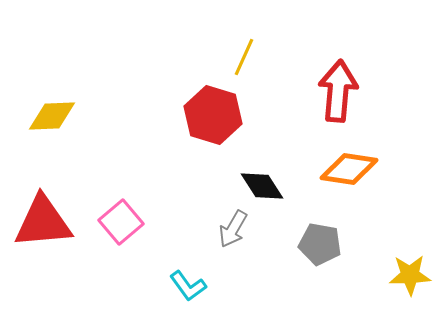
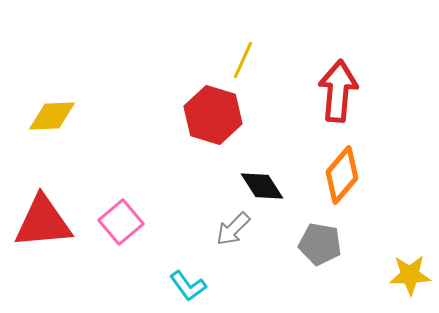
yellow line: moved 1 px left, 3 px down
orange diamond: moved 7 px left, 6 px down; rotated 58 degrees counterclockwise
gray arrow: rotated 15 degrees clockwise
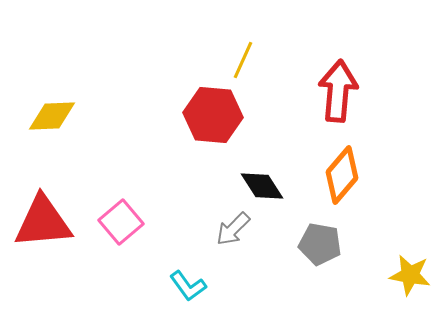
red hexagon: rotated 12 degrees counterclockwise
yellow star: rotated 12 degrees clockwise
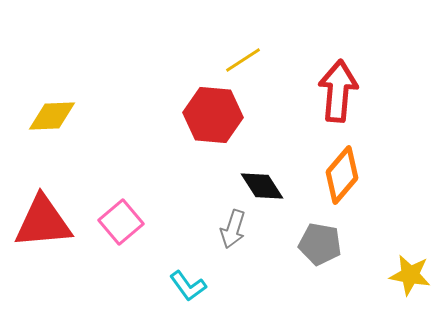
yellow line: rotated 33 degrees clockwise
gray arrow: rotated 27 degrees counterclockwise
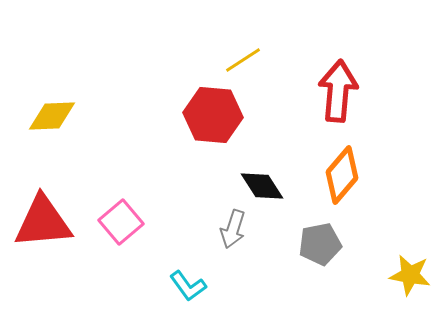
gray pentagon: rotated 21 degrees counterclockwise
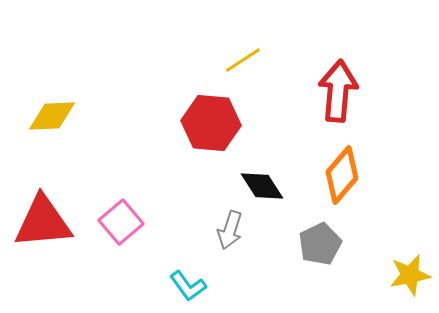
red hexagon: moved 2 px left, 8 px down
gray arrow: moved 3 px left, 1 px down
gray pentagon: rotated 15 degrees counterclockwise
yellow star: rotated 21 degrees counterclockwise
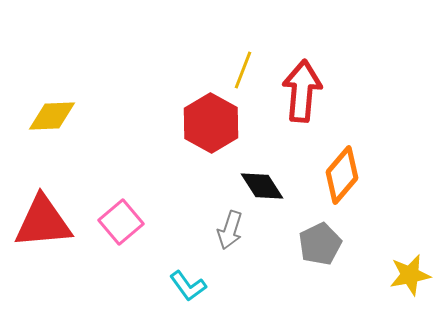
yellow line: moved 10 px down; rotated 36 degrees counterclockwise
red arrow: moved 36 px left
red hexagon: rotated 24 degrees clockwise
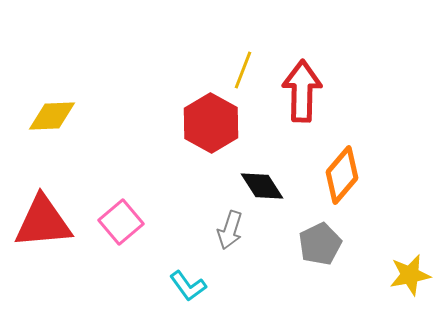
red arrow: rotated 4 degrees counterclockwise
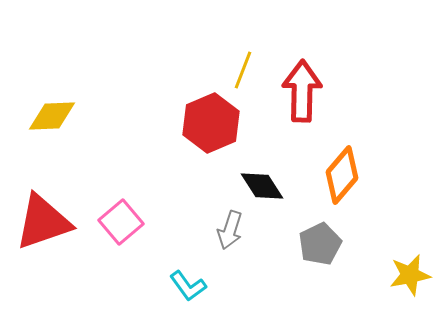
red hexagon: rotated 8 degrees clockwise
red triangle: rotated 14 degrees counterclockwise
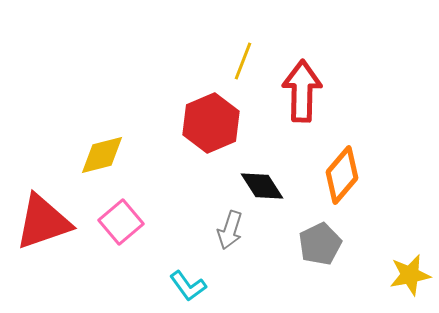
yellow line: moved 9 px up
yellow diamond: moved 50 px right, 39 px down; rotated 12 degrees counterclockwise
